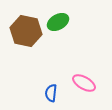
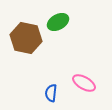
brown hexagon: moved 7 px down
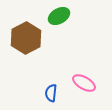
green ellipse: moved 1 px right, 6 px up
brown hexagon: rotated 20 degrees clockwise
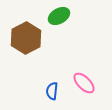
pink ellipse: rotated 15 degrees clockwise
blue semicircle: moved 1 px right, 2 px up
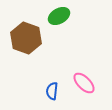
brown hexagon: rotated 12 degrees counterclockwise
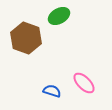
blue semicircle: rotated 102 degrees clockwise
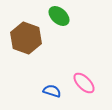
green ellipse: rotated 70 degrees clockwise
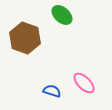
green ellipse: moved 3 px right, 1 px up
brown hexagon: moved 1 px left
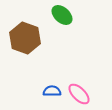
pink ellipse: moved 5 px left, 11 px down
blue semicircle: rotated 18 degrees counterclockwise
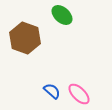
blue semicircle: rotated 42 degrees clockwise
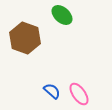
pink ellipse: rotated 10 degrees clockwise
